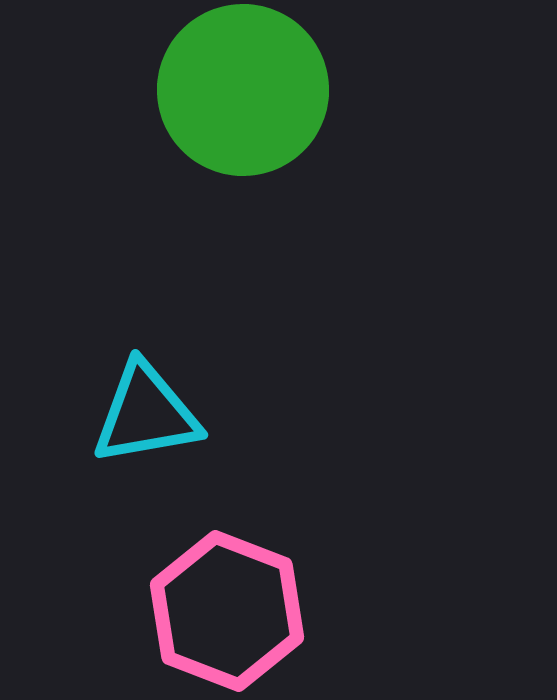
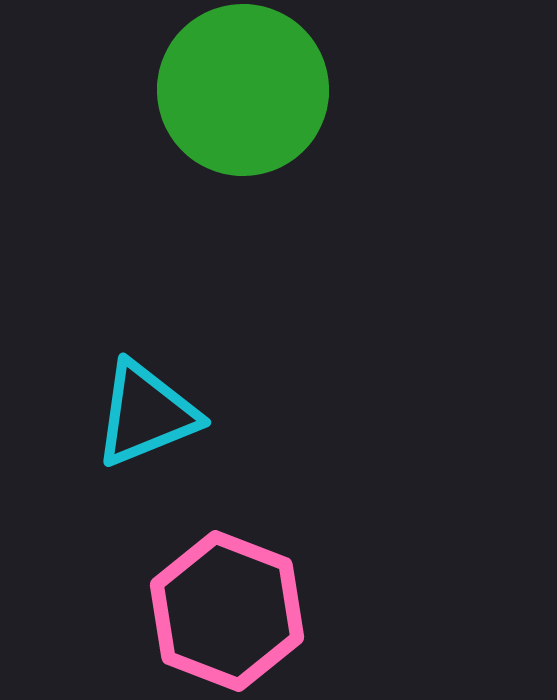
cyan triangle: rotated 12 degrees counterclockwise
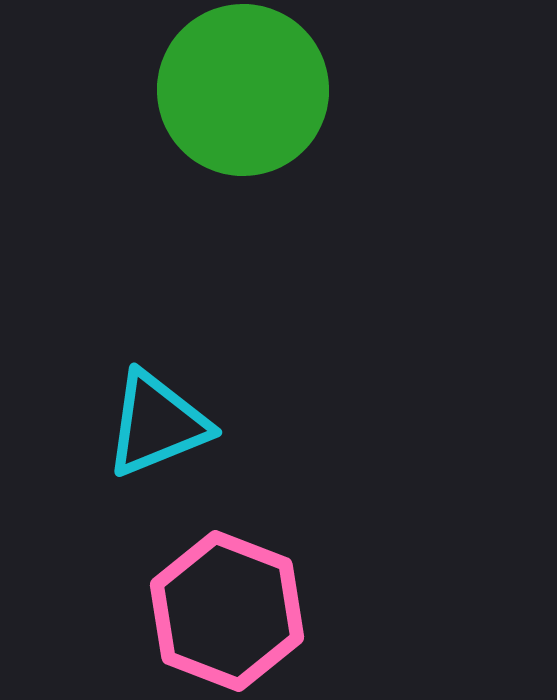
cyan triangle: moved 11 px right, 10 px down
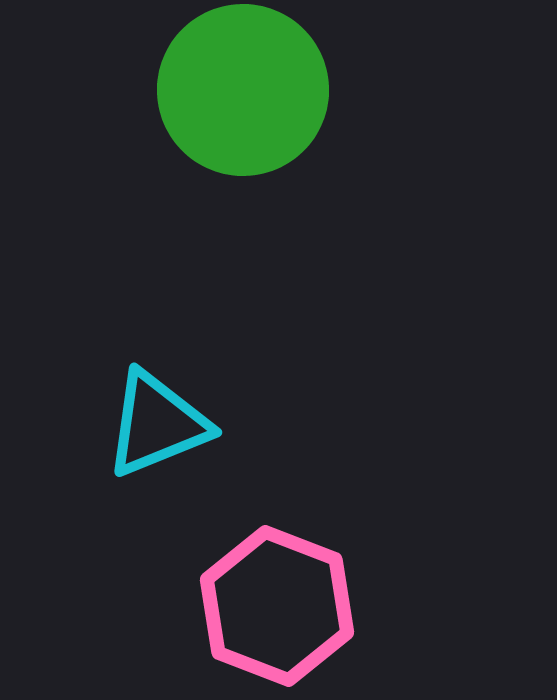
pink hexagon: moved 50 px right, 5 px up
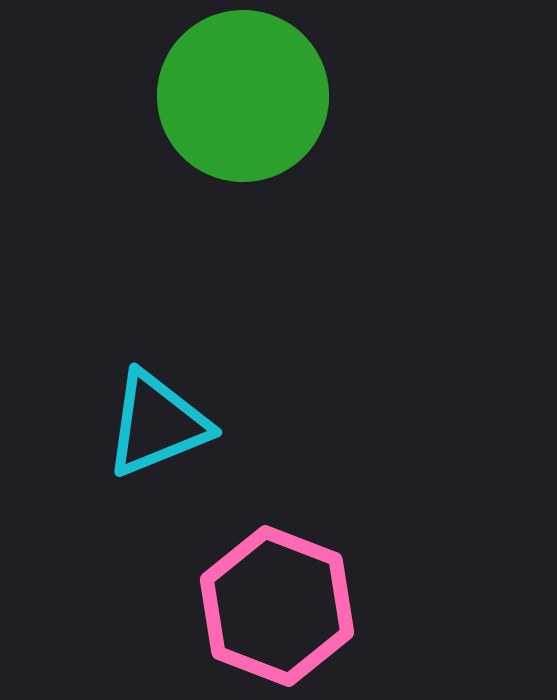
green circle: moved 6 px down
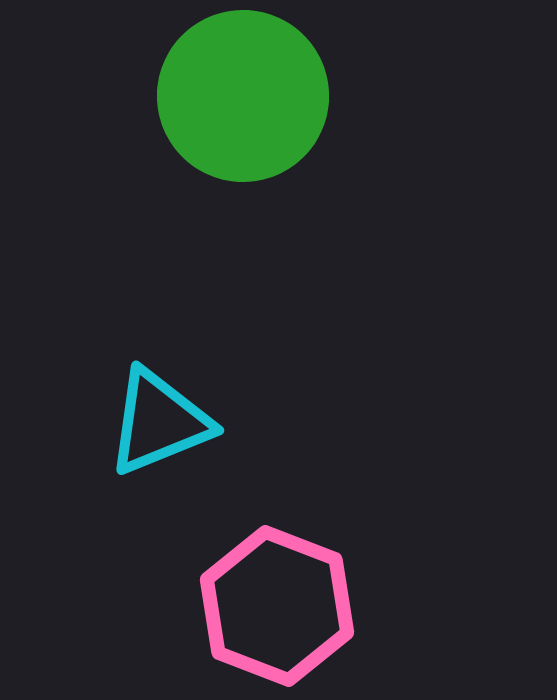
cyan triangle: moved 2 px right, 2 px up
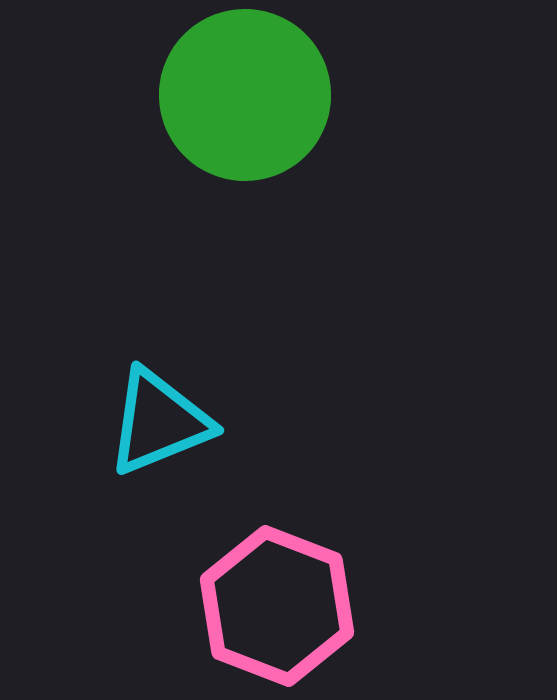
green circle: moved 2 px right, 1 px up
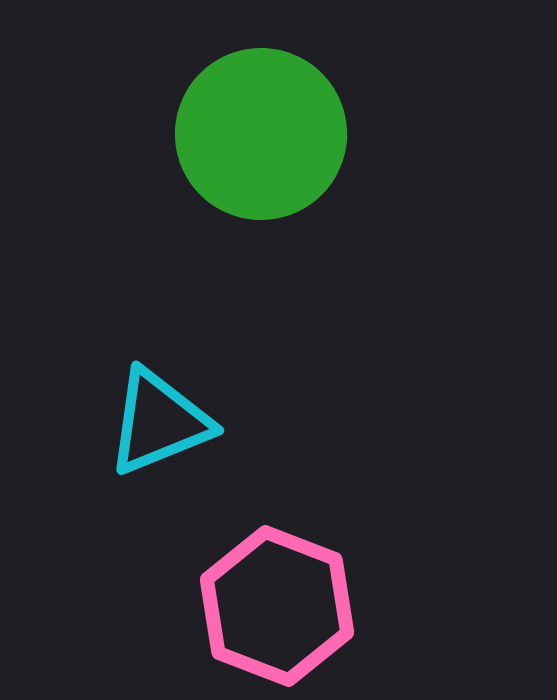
green circle: moved 16 px right, 39 px down
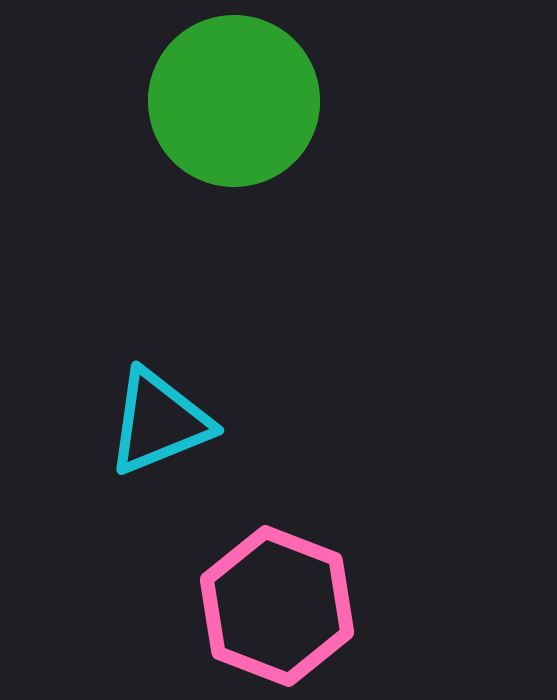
green circle: moved 27 px left, 33 px up
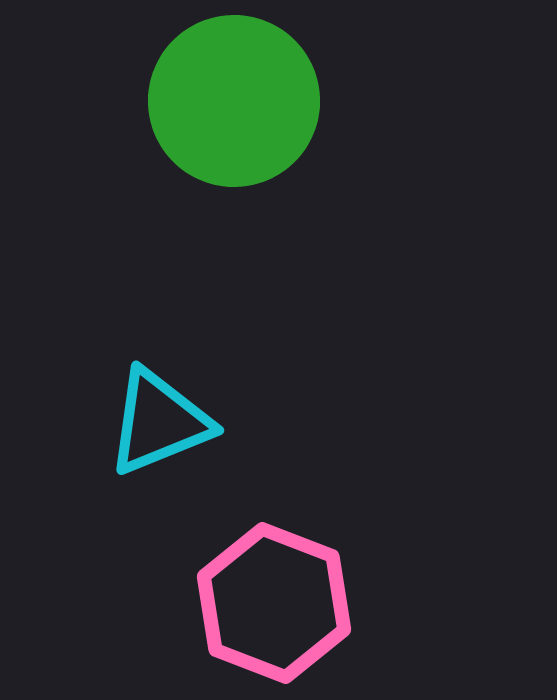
pink hexagon: moved 3 px left, 3 px up
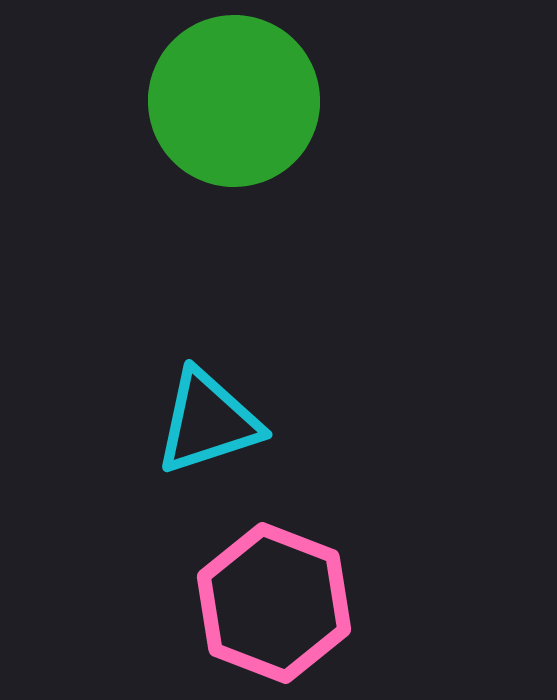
cyan triangle: moved 49 px right; rotated 4 degrees clockwise
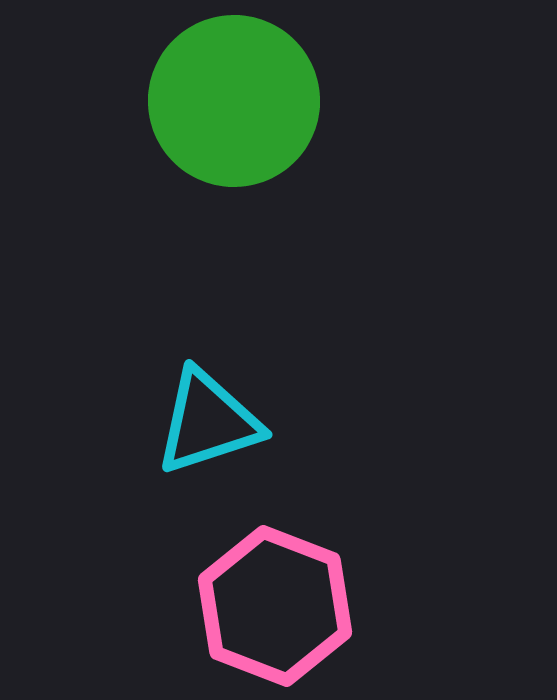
pink hexagon: moved 1 px right, 3 px down
